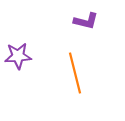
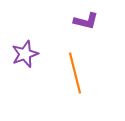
purple star: moved 7 px right, 2 px up; rotated 16 degrees counterclockwise
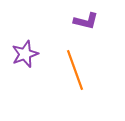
orange line: moved 3 px up; rotated 6 degrees counterclockwise
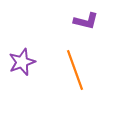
purple star: moved 3 px left, 8 px down
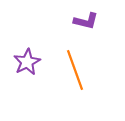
purple star: moved 5 px right; rotated 8 degrees counterclockwise
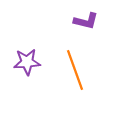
purple star: rotated 24 degrees clockwise
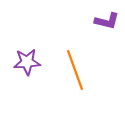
purple L-shape: moved 21 px right
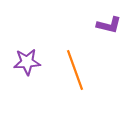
purple L-shape: moved 2 px right, 4 px down
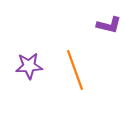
purple star: moved 2 px right, 4 px down
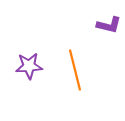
orange line: rotated 6 degrees clockwise
